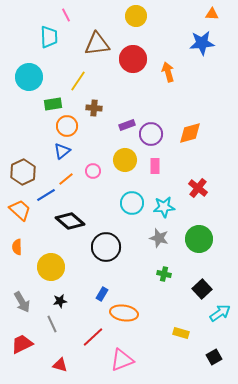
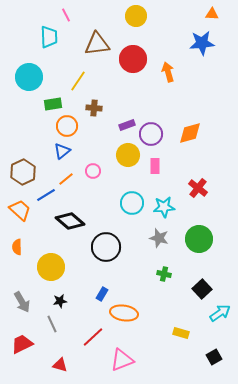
yellow circle at (125, 160): moved 3 px right, 5 px up
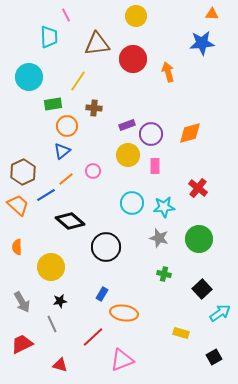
orange trapezoid at (20, 210): moved 2 px left, 5 px up
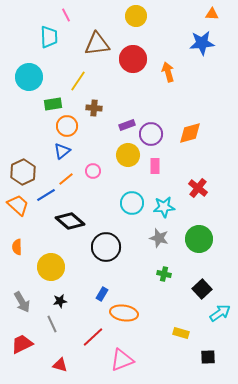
black square at (214, 357): moved 6 px left; rotated 28 degrees clockwise
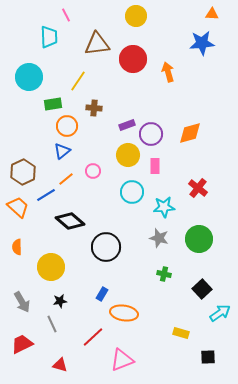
cyan circle at (132, 203): moved 11 px up
orange trapezoid at (18, 205): moved 2 px down
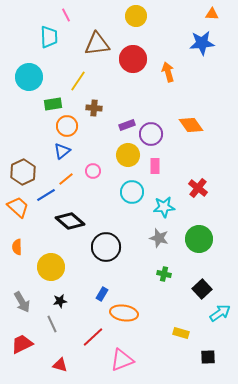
orange diamond at (190, 133): moved 1 px right, 8 px up; rotated 70 degrees clockwise
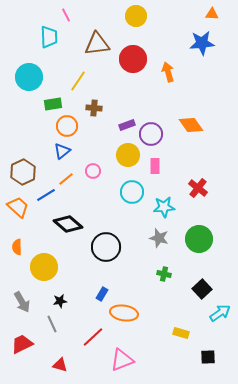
black diamond at (70, 221): moved 2 px left, 3 px down
yellow circle at (51, 267): moved 7 px left
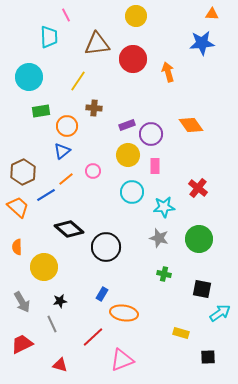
green rectangle at (53, 104): moved 12 px left, 7 px down
black diamond at (68, 224): moved 1 px right, 5 px down
black square at (202, 289): rotated 36 degrees counterclockwise
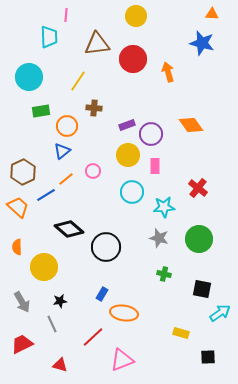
pink line at (66, 15): rotated 32 degrees clockwise
blue star at (202, 43): rotated 20 degrees clockwise
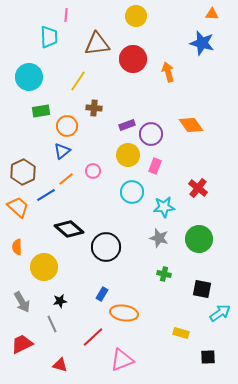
pink rectangle at (155, 166): rotated 21 degrees clockwise
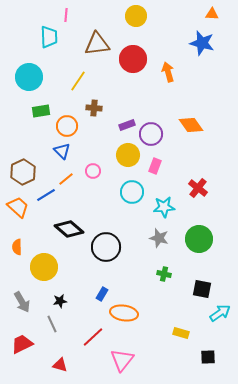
blue triangle at (62, 151): rotated 36 degrees counterclockwise
pink triangle at (122, 360): rotated 30 degrees counterclockwise
